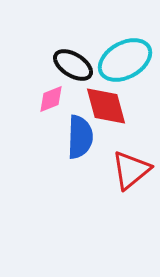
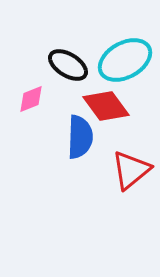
black ellipse: moved 5 px left
pink diamond: moved 20 px left
red diamond: rotated 21 degrees counterclockwise
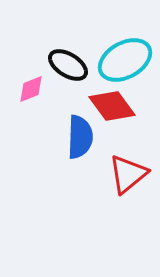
pink diamond: moved 10 px up
red diamond: moved 6 px right
red triangle: moved 3 px left, 4 px down
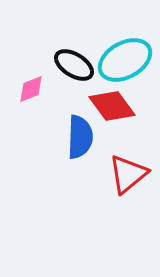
black ellipse: moved 6 px right
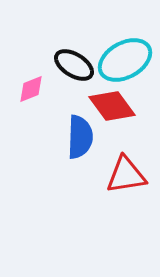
red triangle: moved 2 px left, 1 px down; rotated 30 degrees clockwise
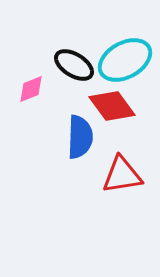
red triangle: moved 4 px left
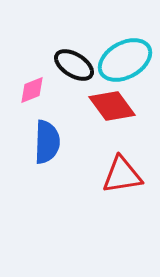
pink diamond: moved 1 px right, 1 px down
blue semicircle: moved 33 px left, 5 px down
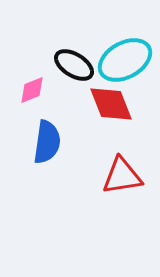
red diamond: moved 1 px left, 2 px up; rotated 15 degrees clockwise
blue semicircle: rotated 6 degrees clockwise
red triangle: moved 1 px down
